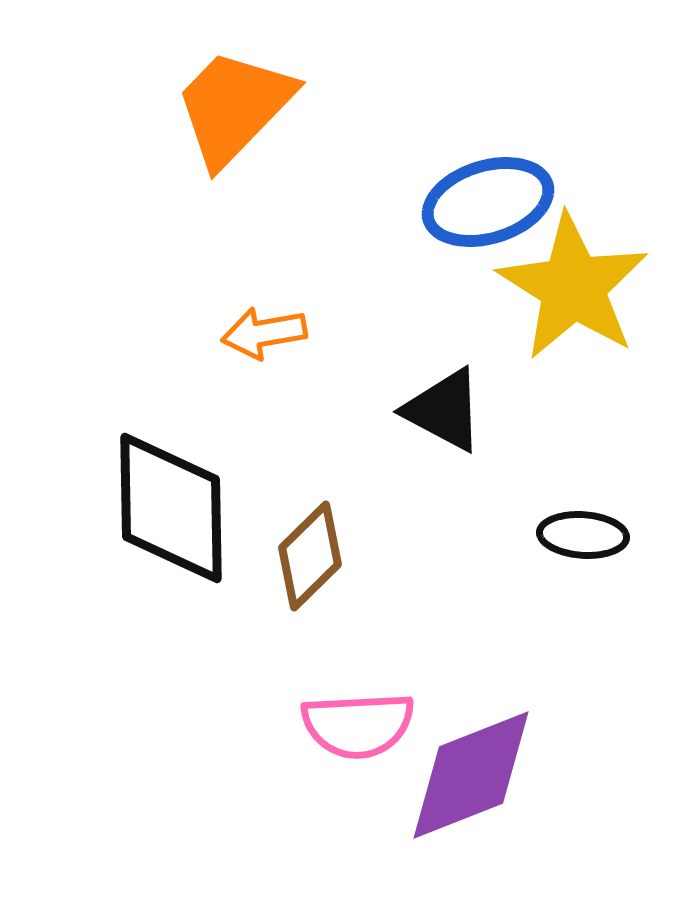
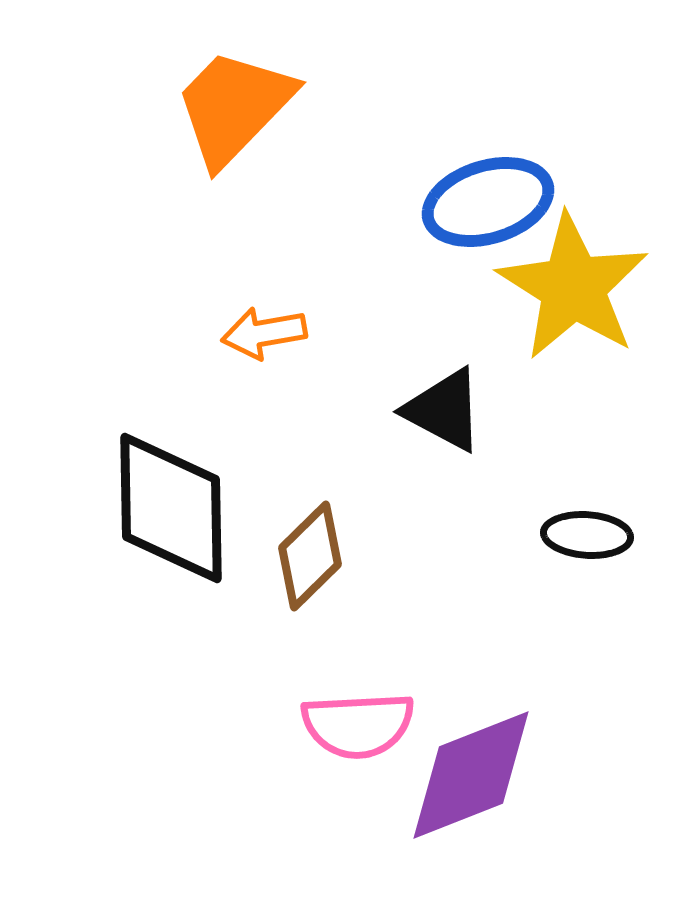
black ellipse: moved 4 px right
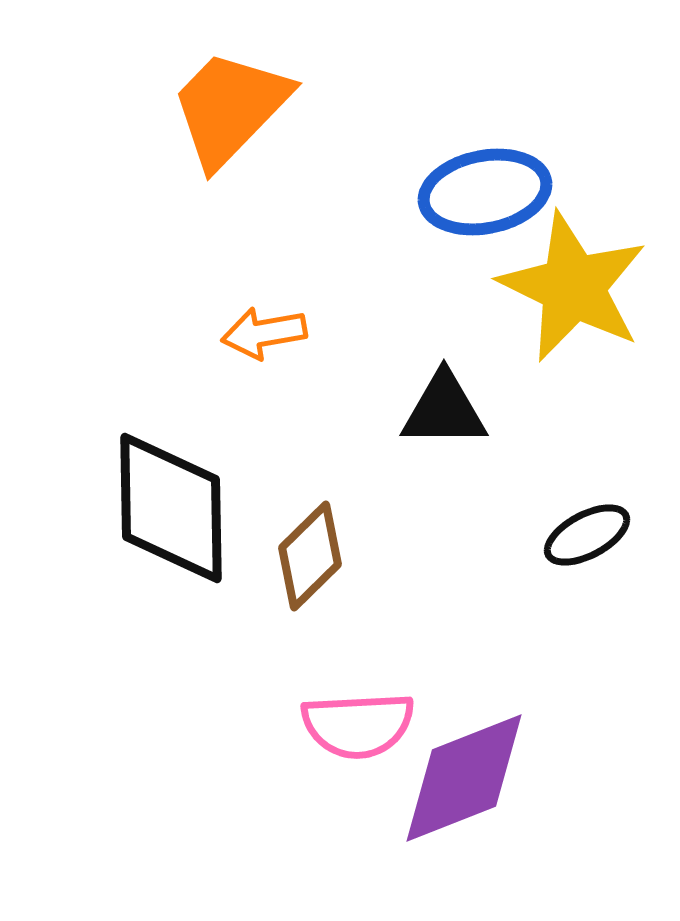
orange trapezoid: moved 4 px left, 1 px down
blue ellipse: moved 3 px left, 10 px up; rotated 6 degrees clockwise
yellow star: rotated 6 degrees counterclockwise
black triangle: rotated 28 degrees counterclockwise
black ellipse: rotated 32 degrees counterclockwise
purple diamond: moved 7 px left, 3 px down
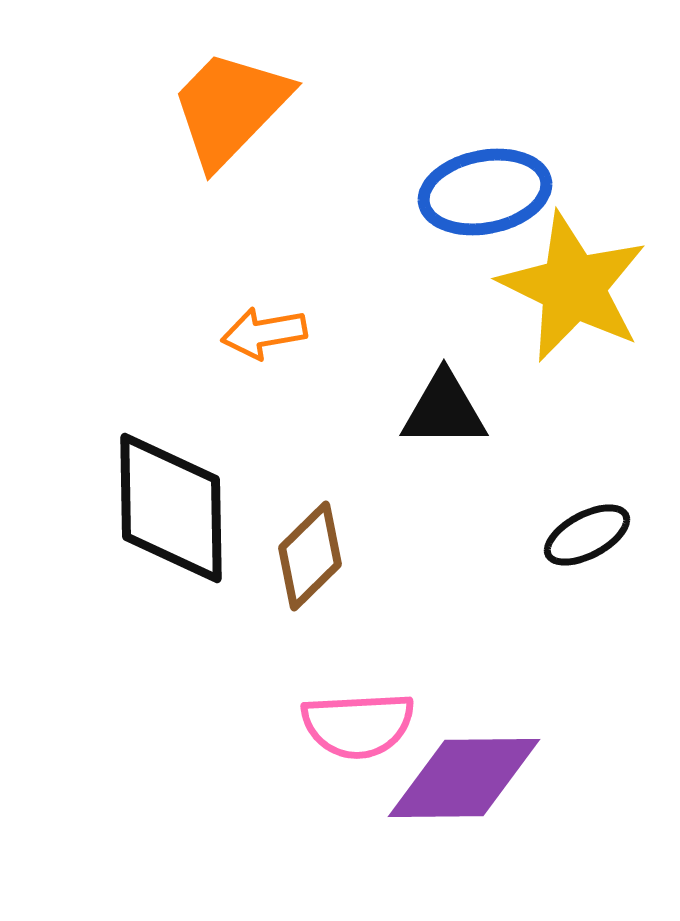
purple diamond: rotated 21 degrees clockwise
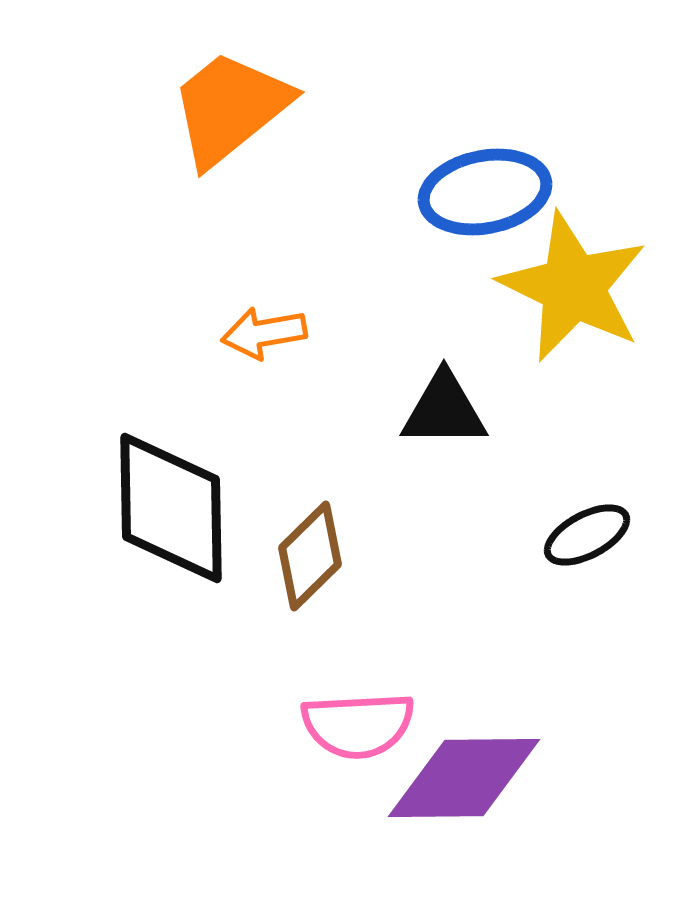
orange trapezoid: rotated 7 degrees clockwise
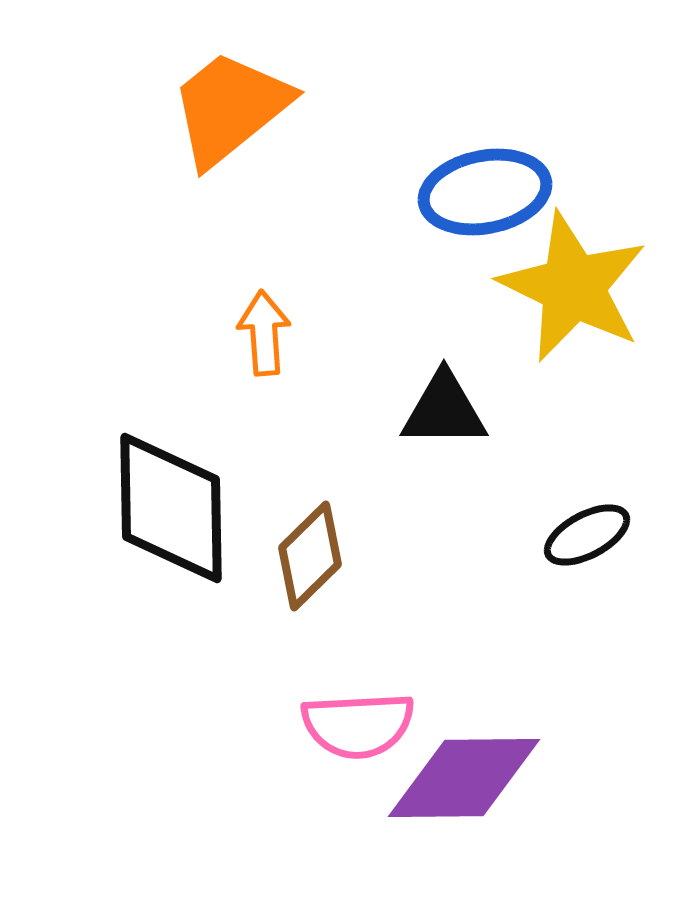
orange arrow: rotated 96 degrees clockwise
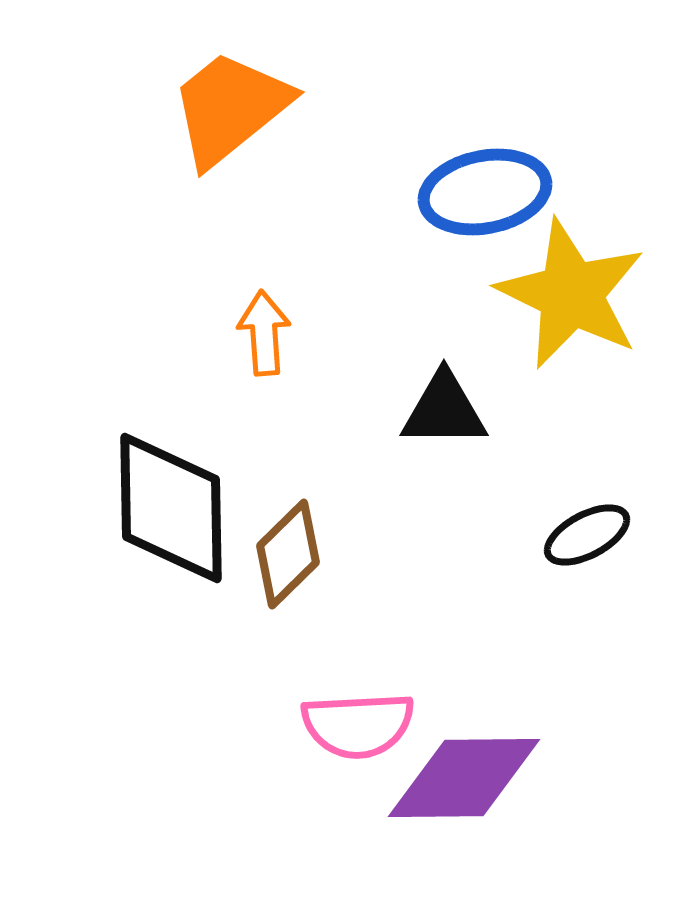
yellow star: moved 2 px left, 7 px down
brown diamond: moved 22 px left, 2 px up
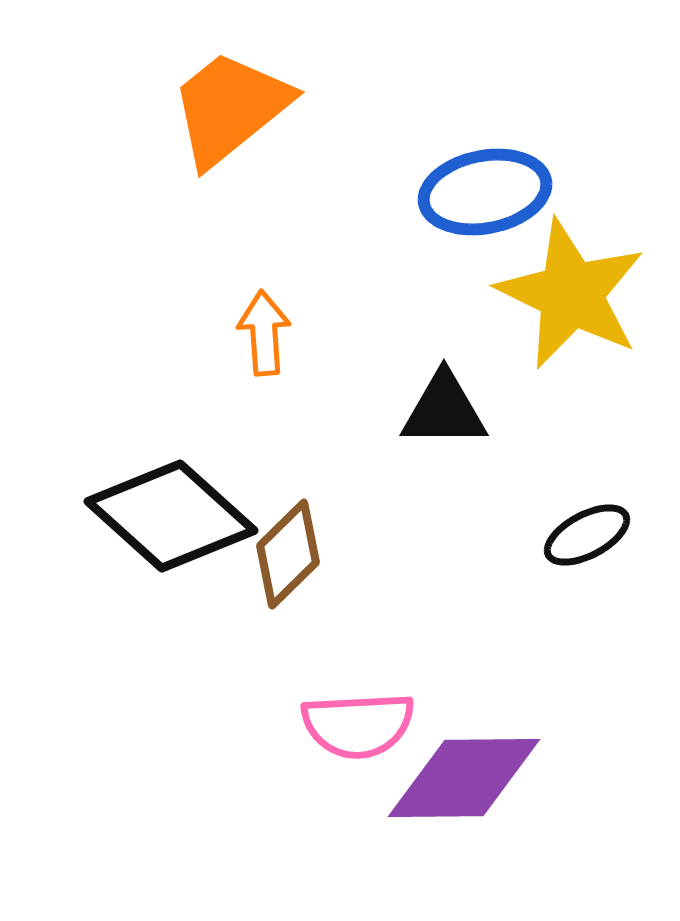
black diamond: moved 8 px down; rotated 47 degrees counterclockwise
